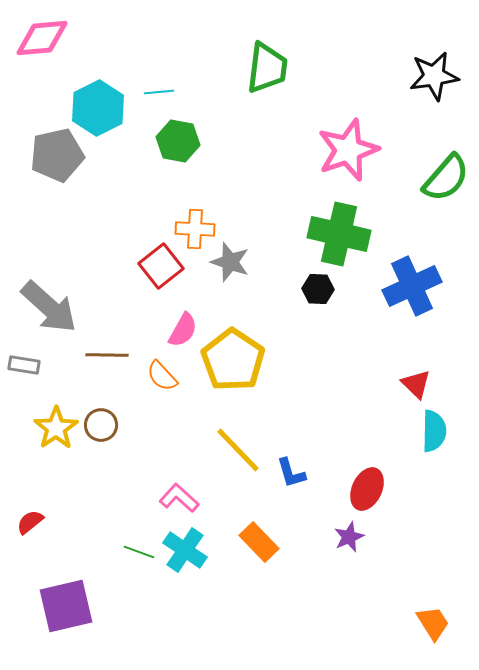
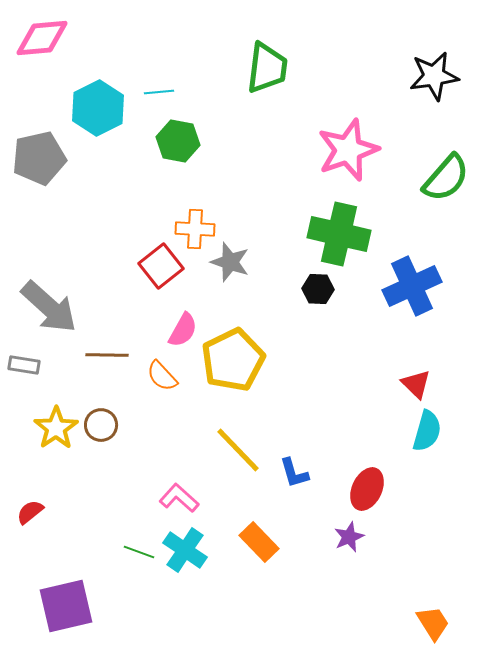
gray pentagon: moved 18 px left, 3 px down
yellow pentagon: rotated 12 degrees clockwise
cyan semicircle: moved 7 px left; rotated 15 degrees clockwise
blue L-shape: moved 3 px right
red semicircle: moved 10 px up
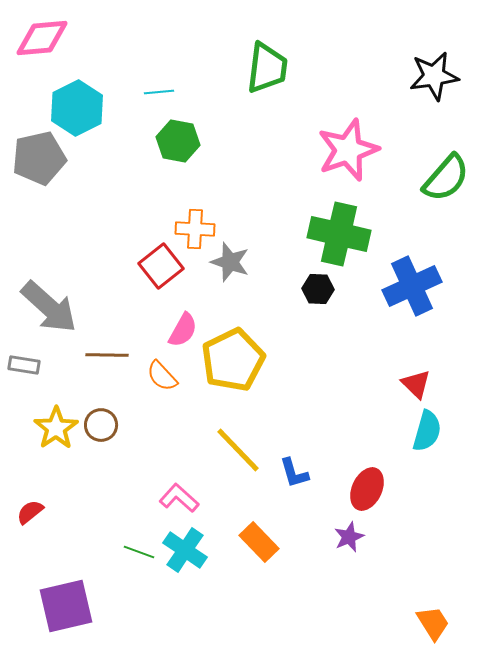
cyan hexagon: moved 21 px left
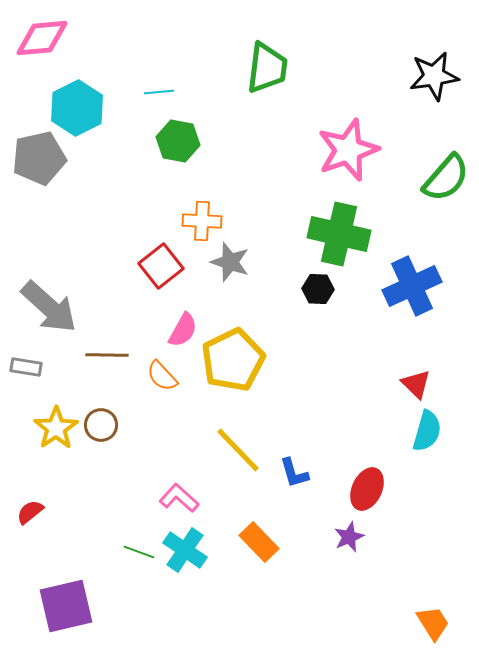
orange cross: moved 7 px right, 8 px up
gray rectangle: moved 2 px right, 2 px down
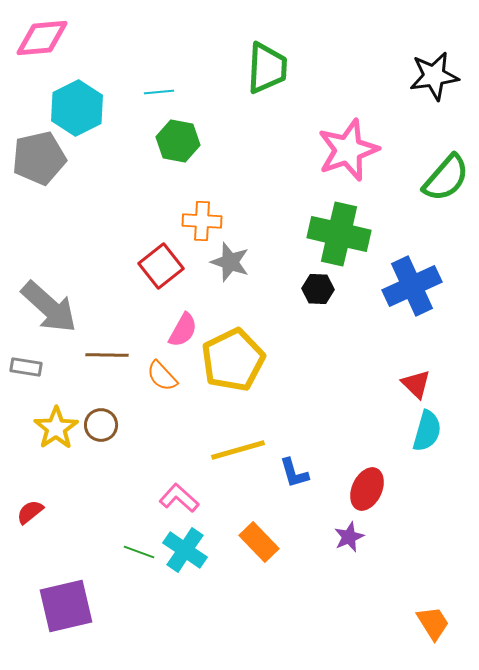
green trapezoid: rotated 4 degrees counterclockwise
yellow line: rotated 62 degrees counterclockwise
